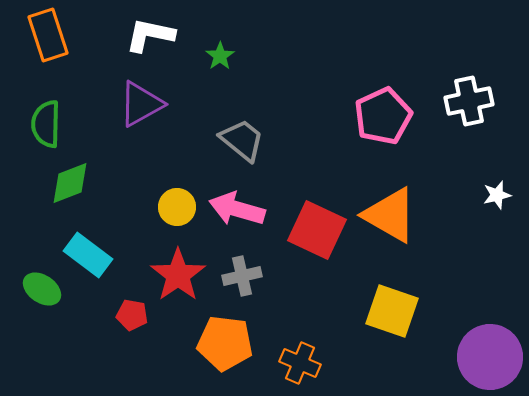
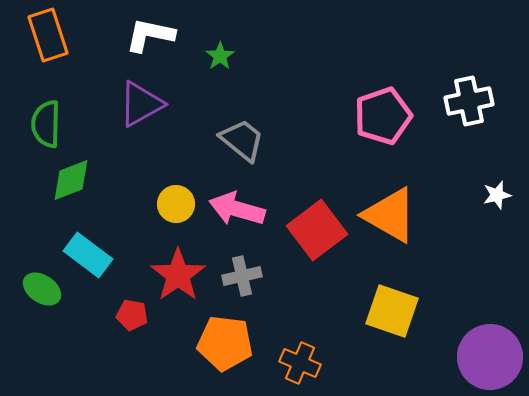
pink pentagon: rotated 6 degrees clockwise
green diamond: moved 1 px right, 3 px up
yellow circle: moved 1 px left, 3 px up
red square: rotated 28 degrees clockwise
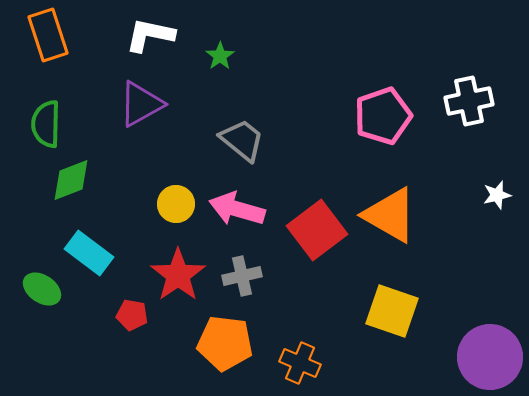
cyan rectangle: moved 1 px right, 2 px up
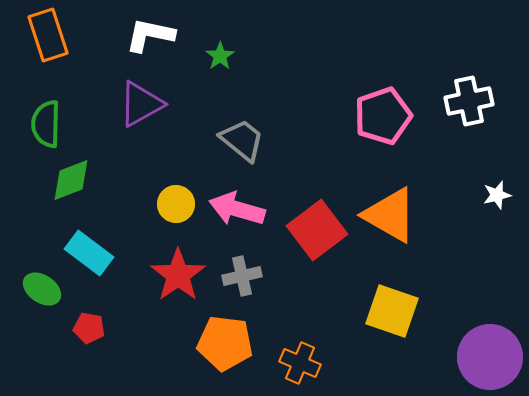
red pentagon: moved 43 px left, 13 px down
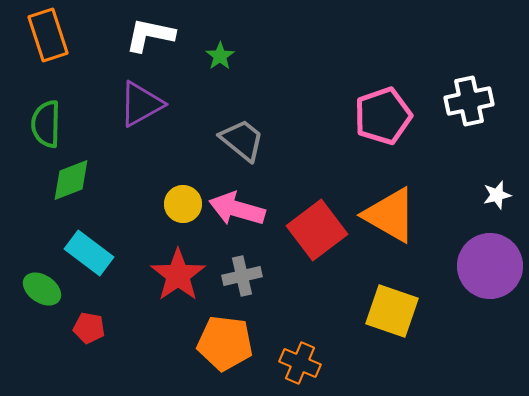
yellow circle: moved 7 px right
purple circle: moved 91 px up
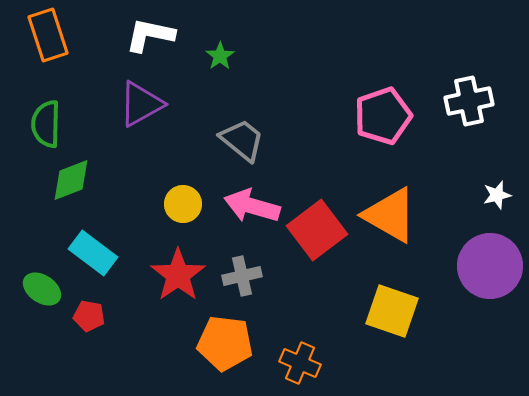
pink arrow: moved 15 px right, 3 px up
cyan rectangle: moved 4 px right
red pentagon: moved 12 px up
